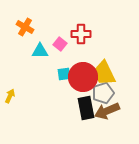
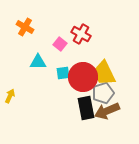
red cross: rotated 30 degrees clockwise
cyan triangle: moved 2 px left, 11 px down
cyan square: moved 1 px left, 1 px up
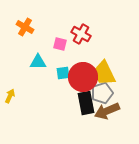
pink square: rotated 24 degrees counterclockwise
gray pentagon: moved 1 px left
black rectangle: moved 5 px up
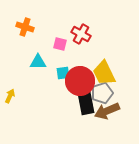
orange cross: rotated 12 degrees counterclockwise
red circle: moved 3 px left, 4 px down
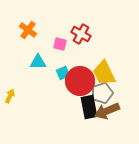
orange cross: moved 3 px right, 3 px down; rotated 18 degrees clockwise
cyan square: rotated 16 degrees counterclockwise
black rectangle: moved 3 px right, 4 px down
